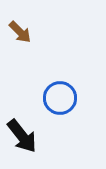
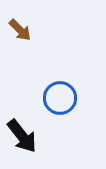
brown arrow: moved 2 px up
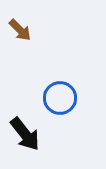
black arrow: moved 3 px right, 2 px up
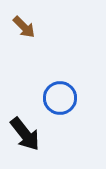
brown arrow: moved 4 px right, 3 px up
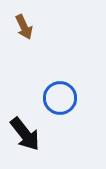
brown arrow: rotated 20 degrees clockwise
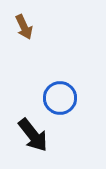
black arrow: moved 8 px right, 1 px down
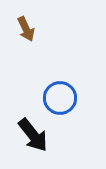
brown arrow: moved 2 px right, 2 px down
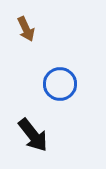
blue circle: moved 14 px up
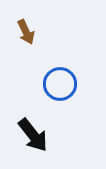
brown arrow: moved 3 px down
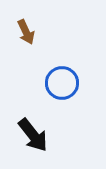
blue circle: moved 2 px right, 1 px up
